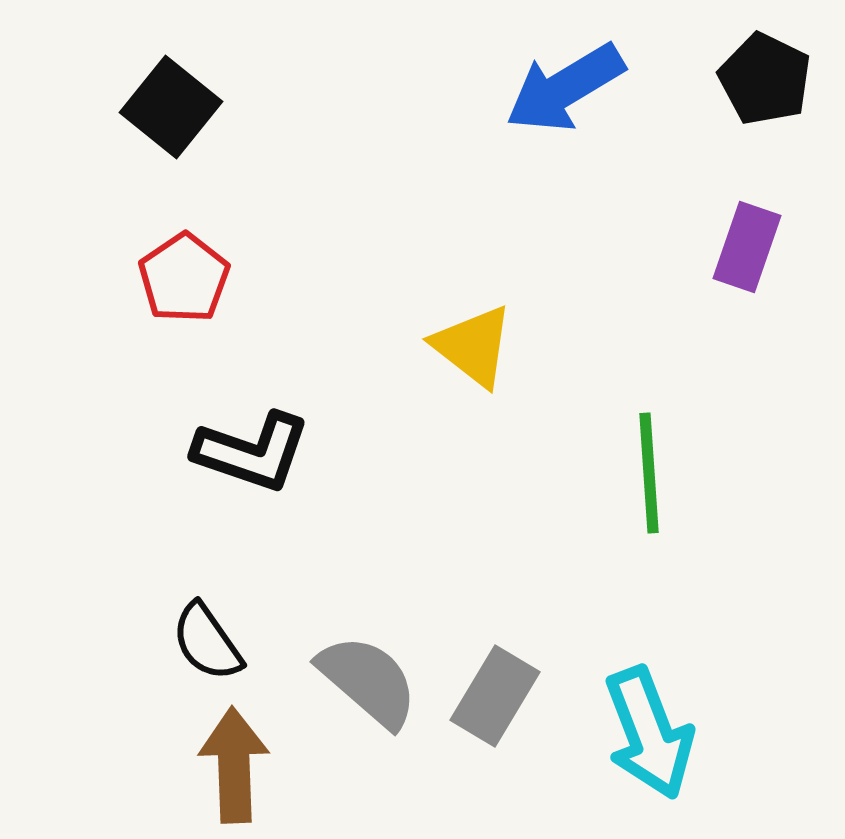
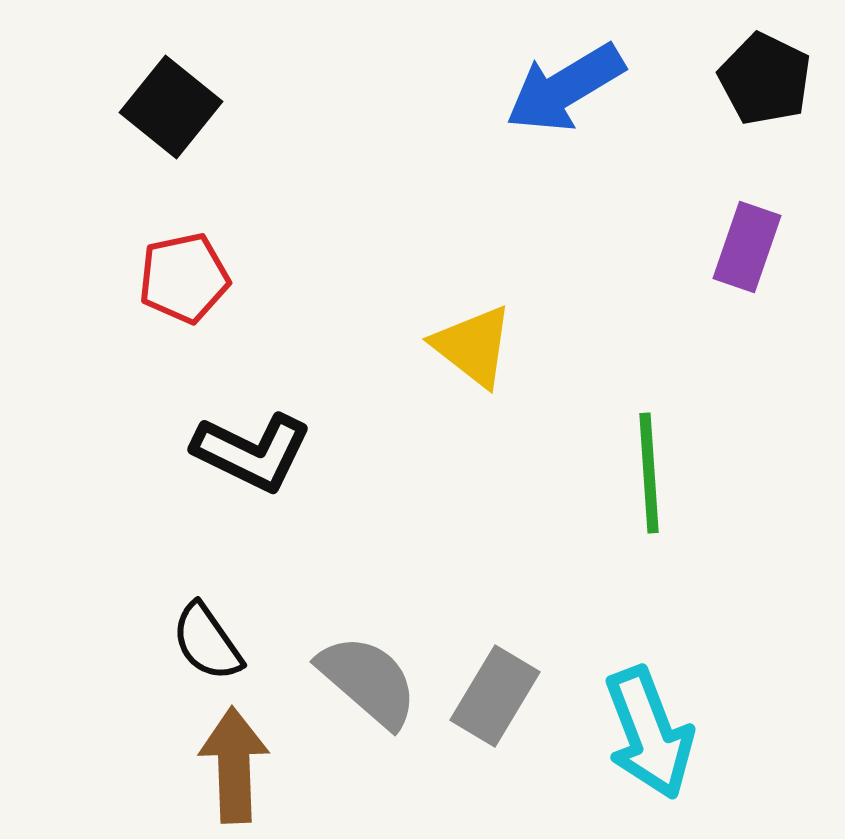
red pentagon: rotated 22 degrees clockwise
black L-shape: rotated 7 degrees clockwise
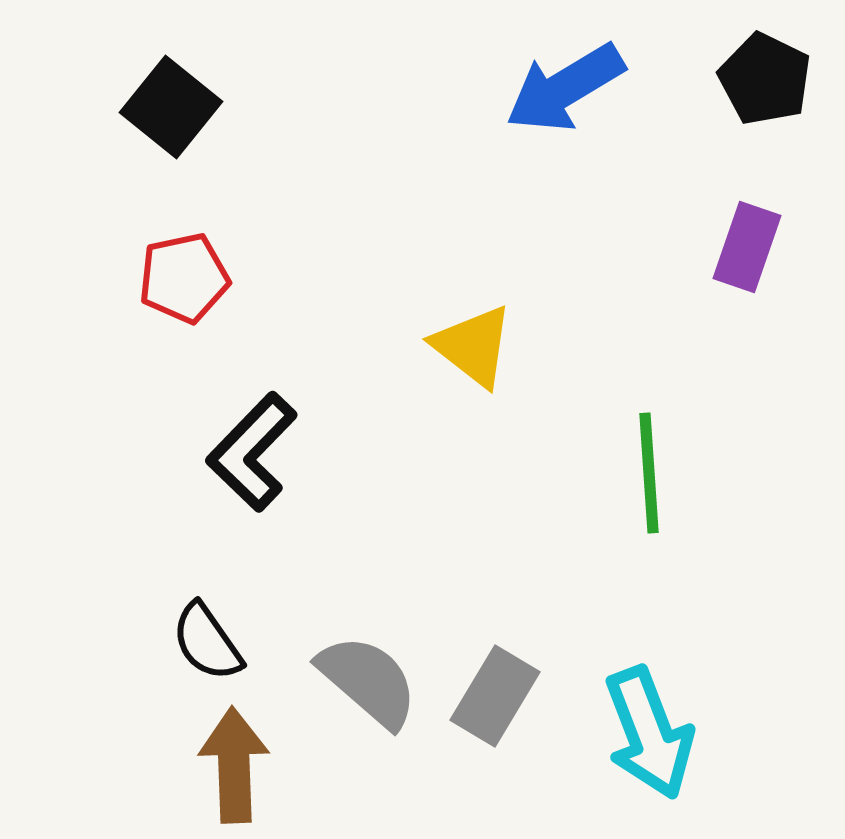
black L-shape: rotated 108 degrees clockwise
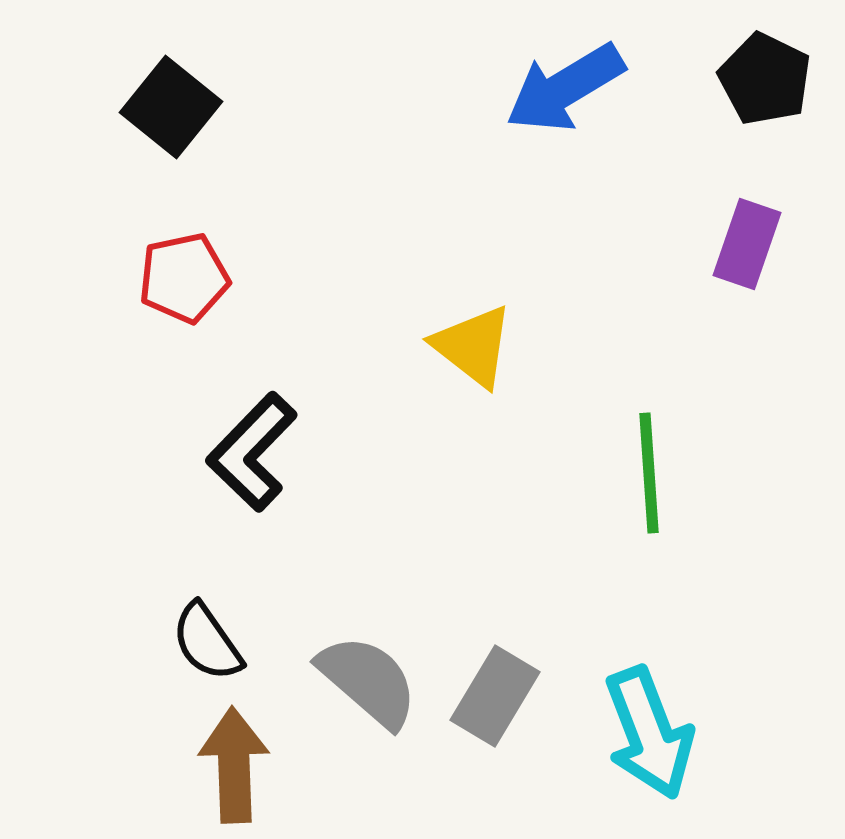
purple rectangle: moved 3 px up
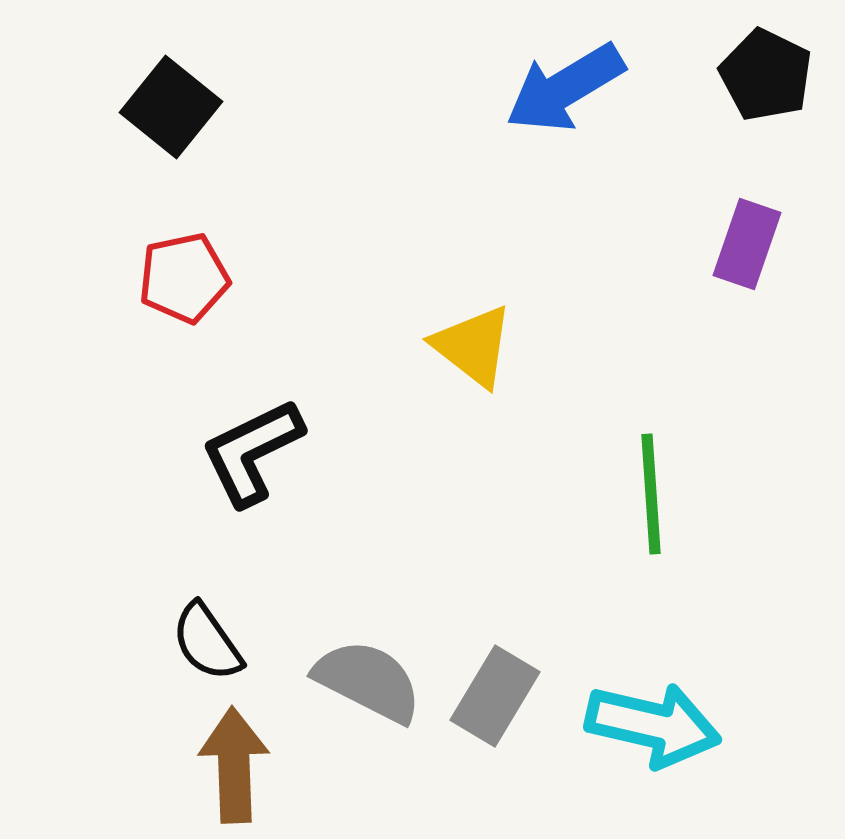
black pentagon: moved 1 px right, 4 px up
black L-shape: rotated 20 degrees clockwise
green line: moved 2 px right, 21 px down
gray semicircle: rotated 14 degrees counterclockwise
cyan arrow: moved 4 px right, 8 px up; rotated 56 degrees counterclockwise
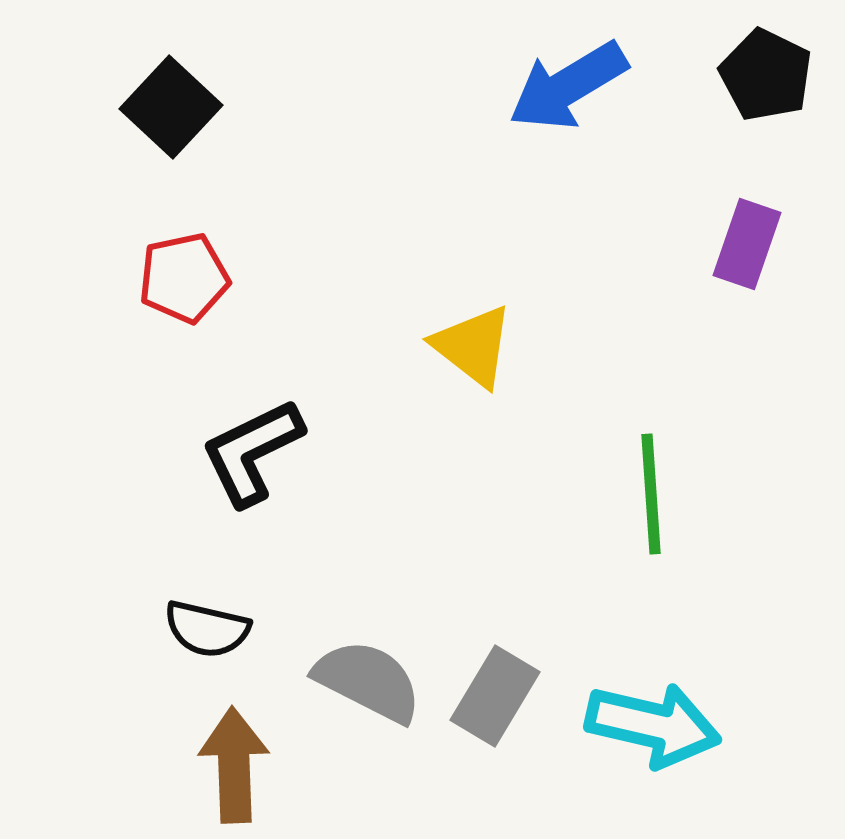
blue arrow: moved 3 px right, 2 px up
black square: rotated 4 degrees clockwise
black semicircle: moved 13 px up; rotated 42 degrees counterclockwise
